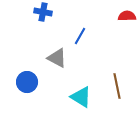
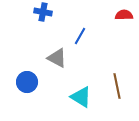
red semicircle: moved 3 px left, 1 px up
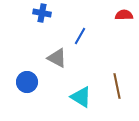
blue cross: moved 1 px left, 1 px down
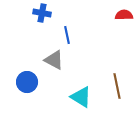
blue line: moved 13 px left, 1 px up; rotated 42 degrees counterclockwise
gray triangle: moved 3 px left, 2 px down
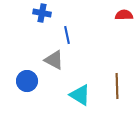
blue circle: moved 1 px up
brown line: rotated 10 degrees clockwise
cyan triangle: moved 1 px left, 2 px up
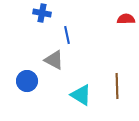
red semicircle: moved 2 px right, 4 px down
cyan triangle: moved 1 px right
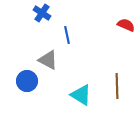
blue cross: rotated 24 degrees clockwise
red semicircle: moved 6 px down; rotated 24 degrees clockwise
gray triangle: moved 6 px left
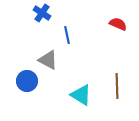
red semicircle: moved 8 px left, 1 px up
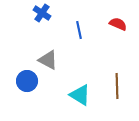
blue line: moved 12 px right, 5 px up
cyan triangle: moved 1 px left
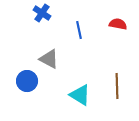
red semicircle: rotated 12 degrees counterclockwise
gray triangle: moved 1 px right, 1 px up
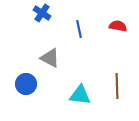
red semicircle: moved 2 px down
blue line: moved 1 px up
gray triangle: moved 1 px right, 1 px up
blue circle: moved 1 px left, 3 px down
cyan triangle: rotated 25 degrees counterclockwise
